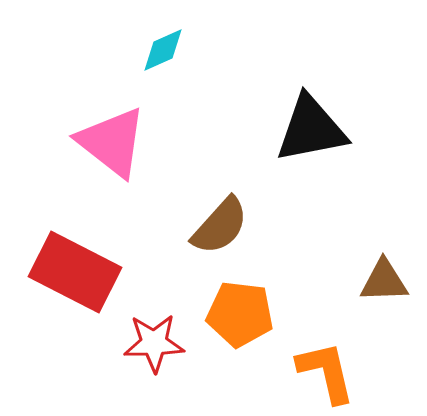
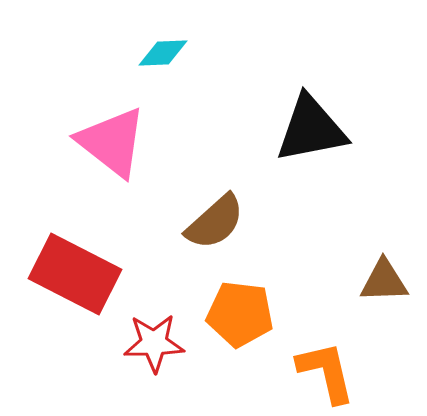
cyan diamond: moved 3 px down; rotated 21 degrees clockwise
brown semicircle: moved 5 px left, 4 px up; rotated 6 degrees clockwise
red rectangle: moved 2 px down
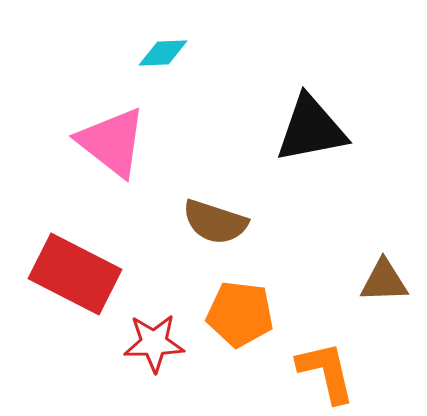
brown semicircle: rotated 60 degrees clockwise
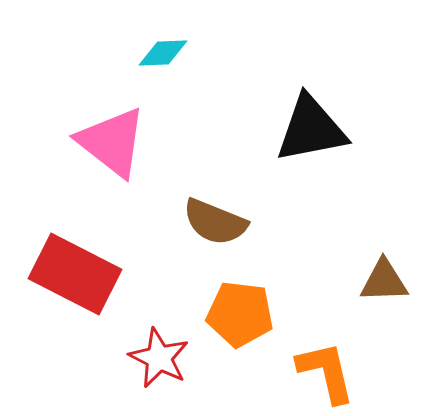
brown semicircle: rotated 4 degrees clockwise
red star: moved 5 px right, 15 px down; rotated 28 degrees clockwise
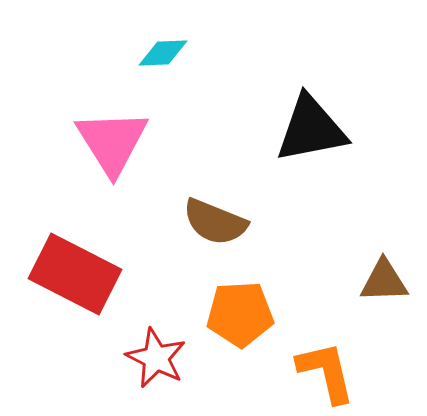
pink triangle: rotated 20 degrees clockwise
orange pentagon: rotated 10 degrees counterclockwise
red star: moved 3 px left
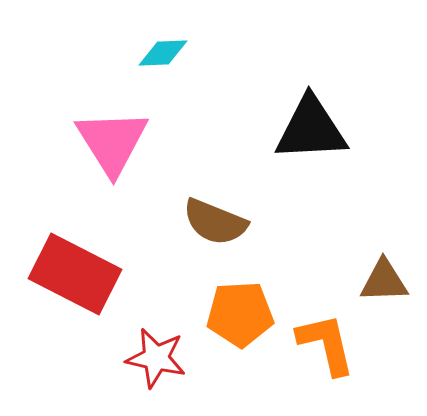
black triangle: rotated 8 degrees clockwise
red star: rotated 14 degrees counterclockwise
orange L-shape: moved 28 px up
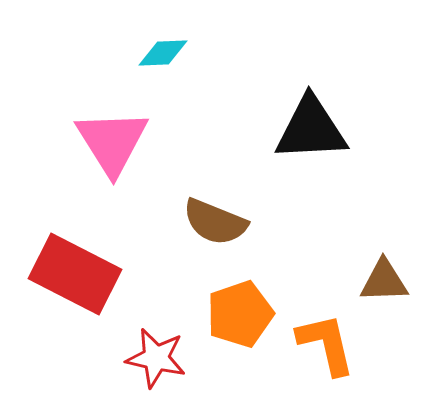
orange pentagon: rotated 16 degrees counterclockwise
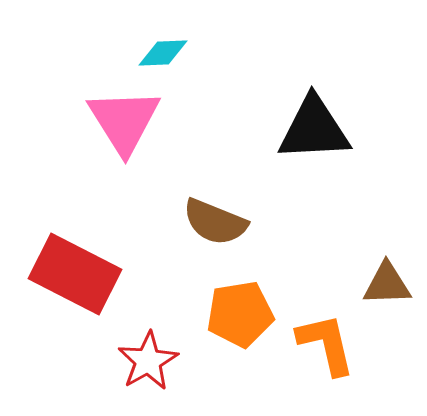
black triangle: moved 3 px right
pink triangle: moved 12 px right, 21 px up
brown triangle: moved 3 px right, 3 px down
orange pentagon: rotated 10 degrees clockwise
red star: moved 8 px left, 3 px down; rotated 30 degrees clockwise
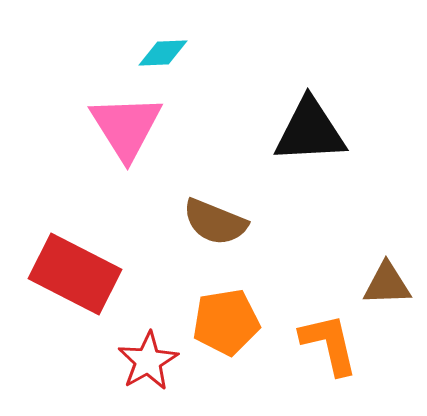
pink triangle: moved 2 px right, 6 px down
black triangle: moved 4 px left, 2 px down
orange pentagon: moved 14 px left, 8 px down
orange L-shape: moved 3 px right
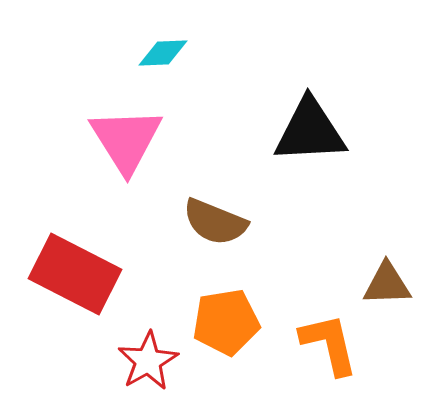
pink triangle: moved 13 px down
